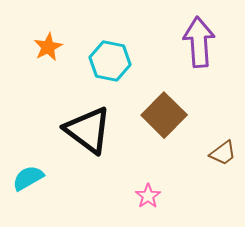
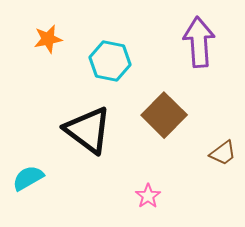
orange star: moved 8 px up; rotated 16 degrees clockwise
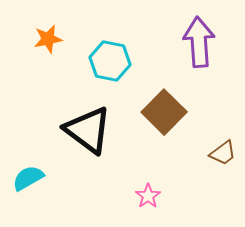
brown square: moved 3 px up
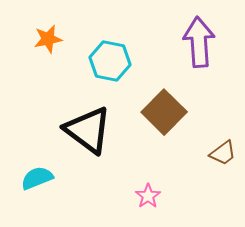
cyan semicircle: moved 9 px right; rotated 8 degrees clockwise
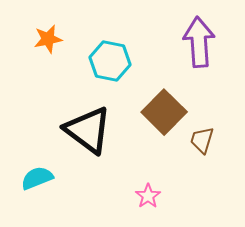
brown trapezoid: moved 21 px left, 13 px up; rotated 144 degrees clockwise
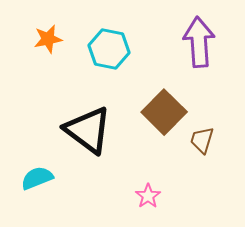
cyan hexagon: moved 1 px left, 12 px up
